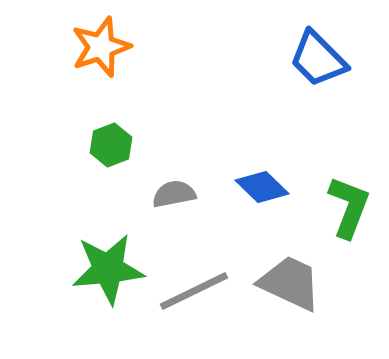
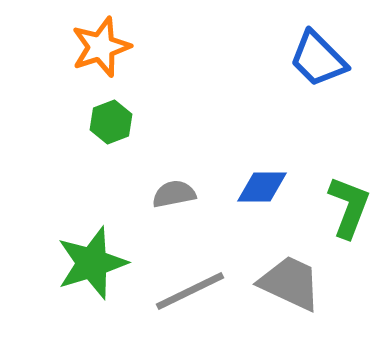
green hexagon: moved 23 px up
blue diamond: rotated 44 degrees counterclockwise
green star: moved 16 px left, 6 px up; rotated 12 degrees counterclockwise
gray line: moved 4 px left
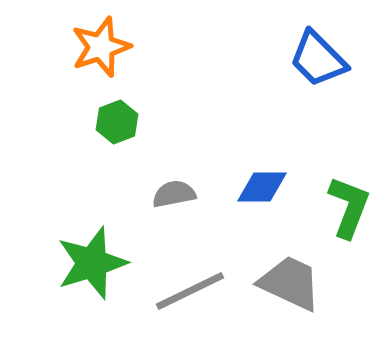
green hexagon: moved 6 px right
